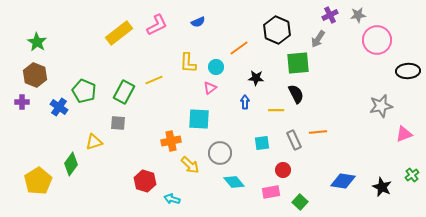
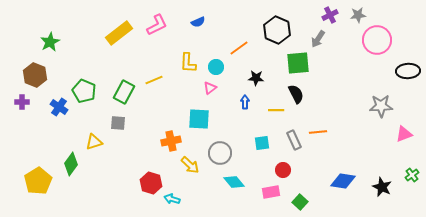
green star at (37, 42): moved 13 px right; rotated 12 degrees clockwise
gray star at (381, 106): rotated 10 degrees clockwise
red hexagon at (145, 181): moved 6 px right, 2 px down
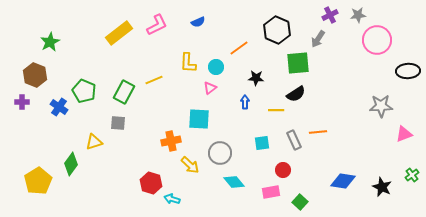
black semicircle at (296, 94): rotated 84 degrees clockwise
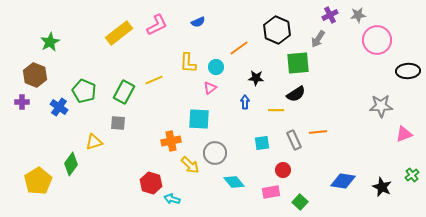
gray circle at (220, 153): moved 5 px left
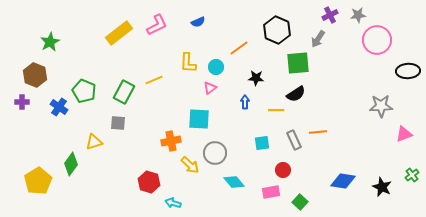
red hexagon at (151, 183): moved 2 px left, 1 px up
cyan arrow at (172, 199): moved 1 px right, 4 px down
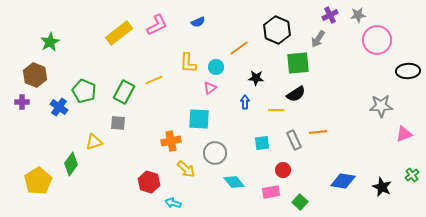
yellow arrow at (190, 165): moved 4 px left, 4 px down
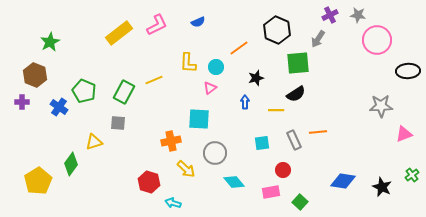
gray star at (358, 15): rotated 14 degrees clockwise
black star at (256, 78): rotated 21 degrees counterclockwise
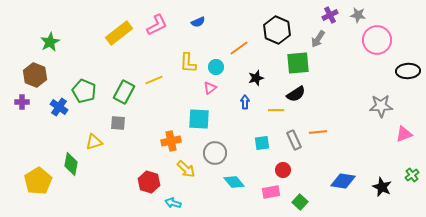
green diamond at (71, 164): rotated 25 degrees counterclockwise
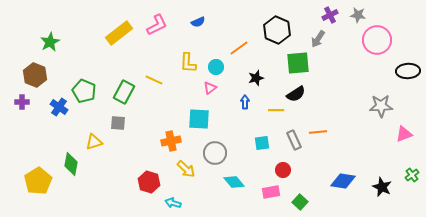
yellow line at (154, 80): rotated 48 degrees clockwise
